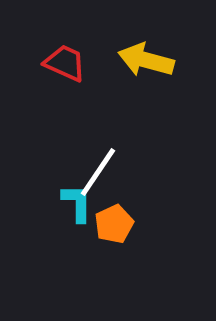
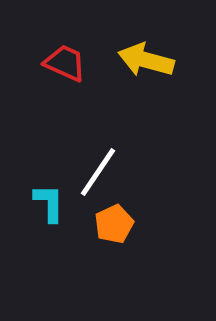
cyan L-shape: moved 28 px left
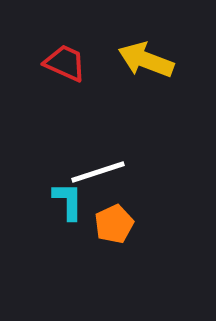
yellow arrow: rotated 6 degrees clockwise
white line: rotated 38 degrees clockwise
cyan L-shape: moved 19 px right, 2 px up
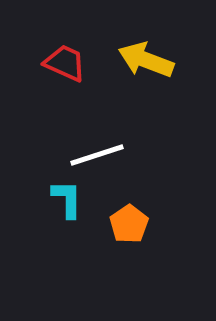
white line: moved 1 px left, 17 px up
cyan L-shape: moved 1 px left, 2 px up
orange pentagon: moved 15 px right; rotated 9 degrees counterclockwise
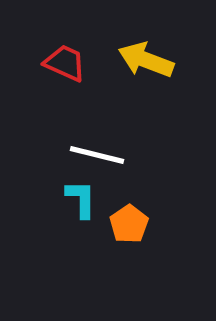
white line: rotated 32 degrees clockwise
cyan L-shape: moved 14 px right
